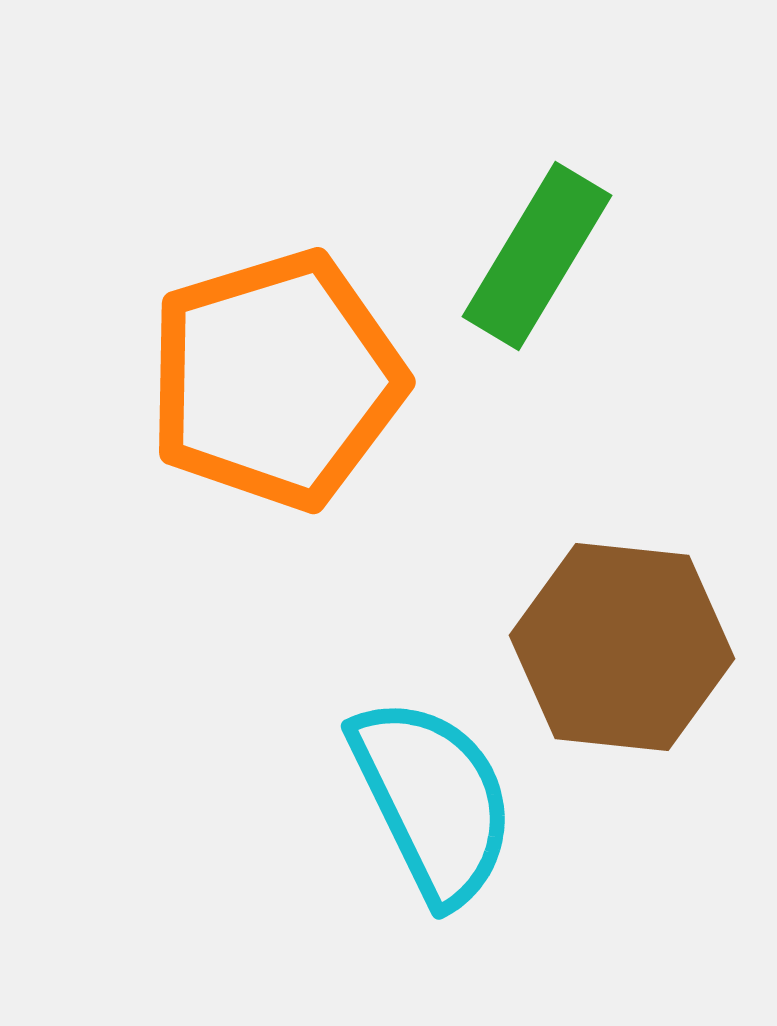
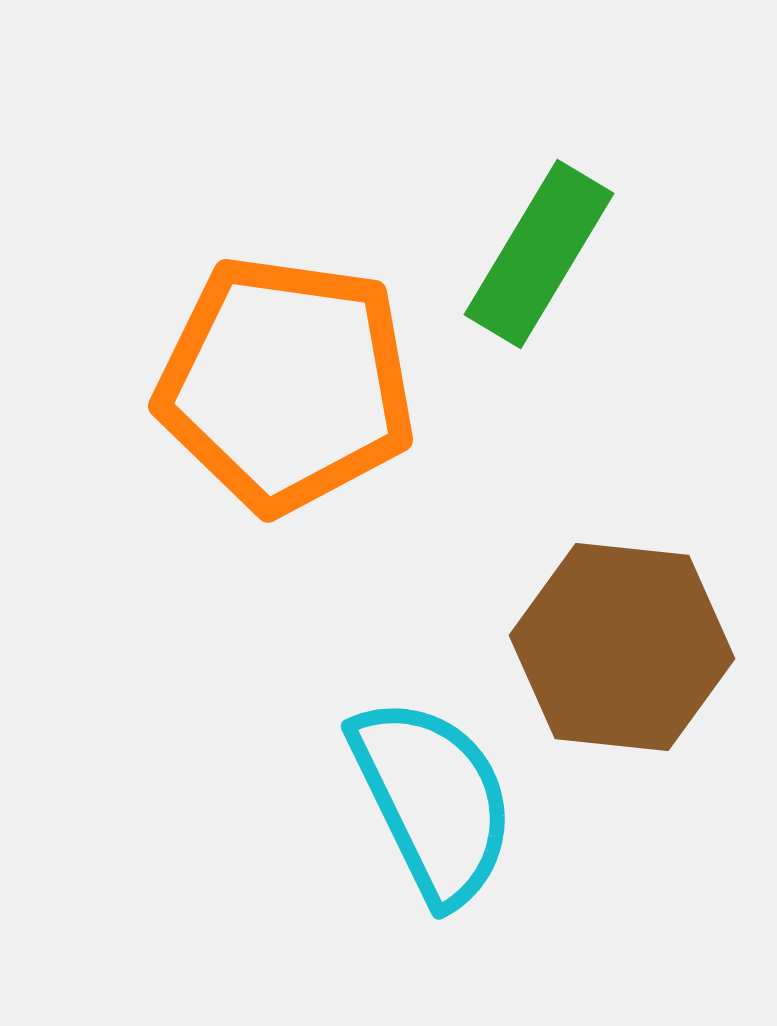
green rectangle: moved 2 px right, 2 px up
orange pentagon: moved 10 px right, 4 px down; rotated 25 degrees clockwise
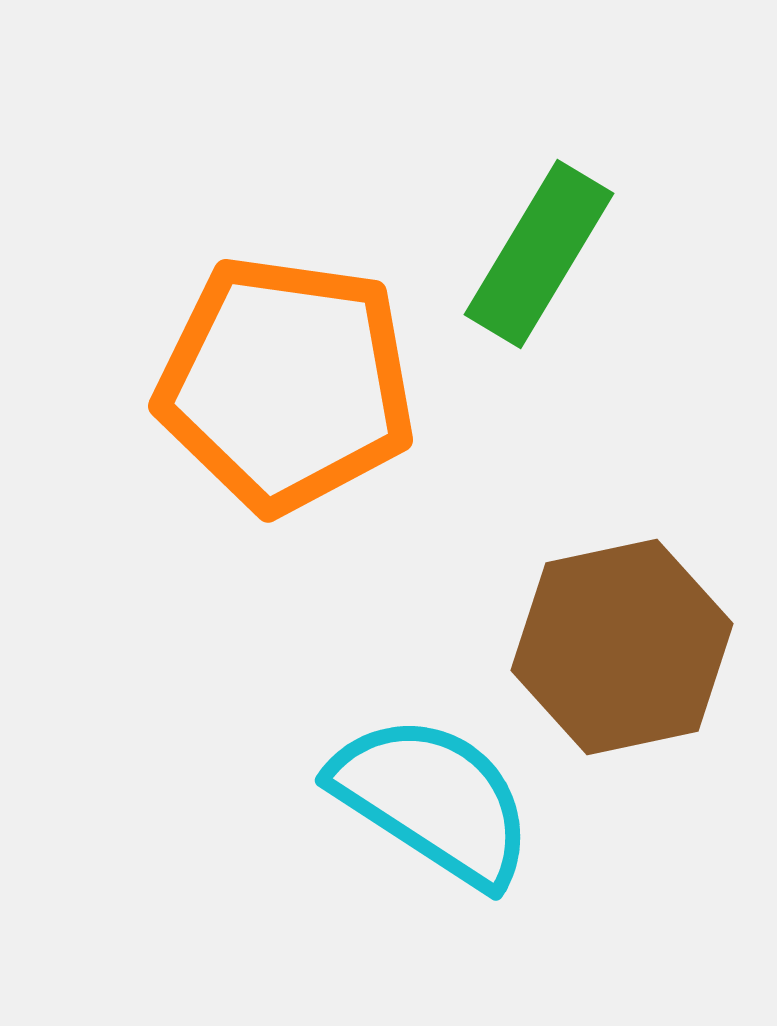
brown hexagon: rotated 18 degrees counterclockwise
cyan semicircle: rotated 31 degrees counterclockwise
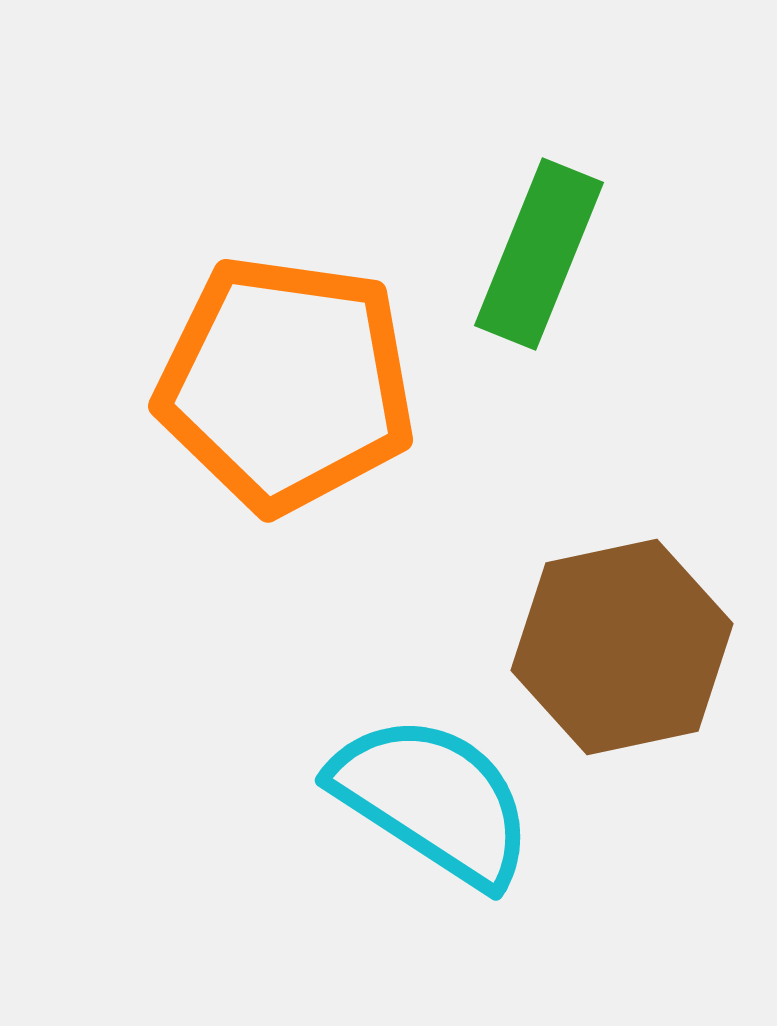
green rectangle: rotated 9 degrees counterclockwise
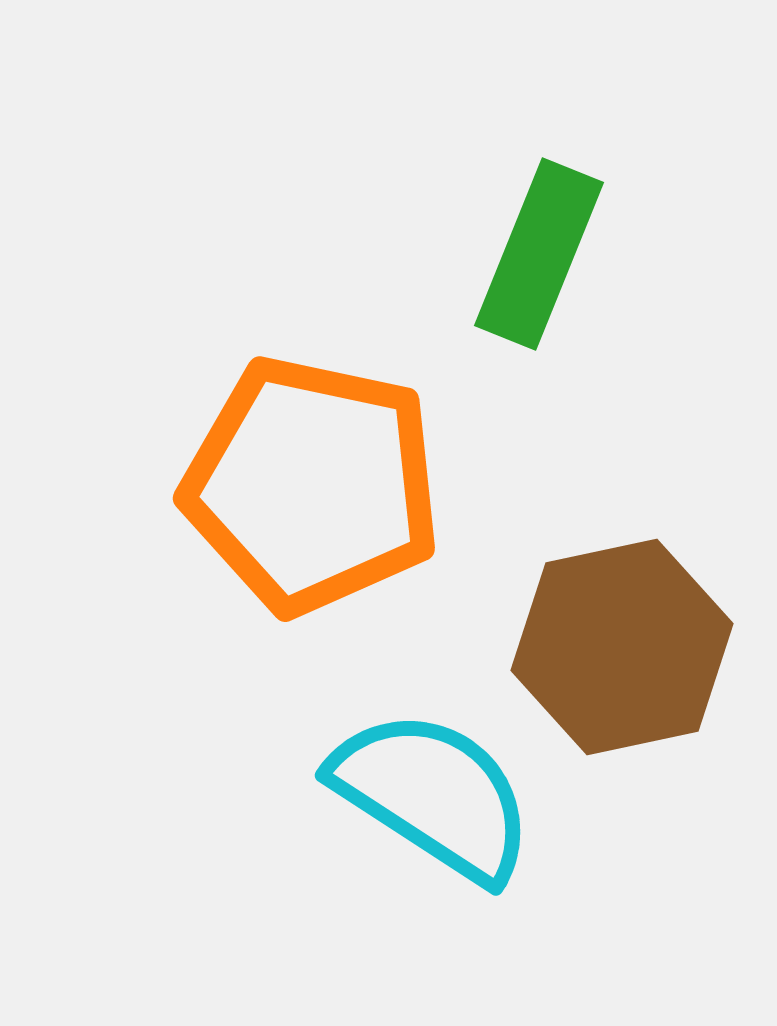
orange pentagon: moved 26 px right, 101 px down; rotated 4 degrees clockwise
cyan semicircle: moved 5 px up
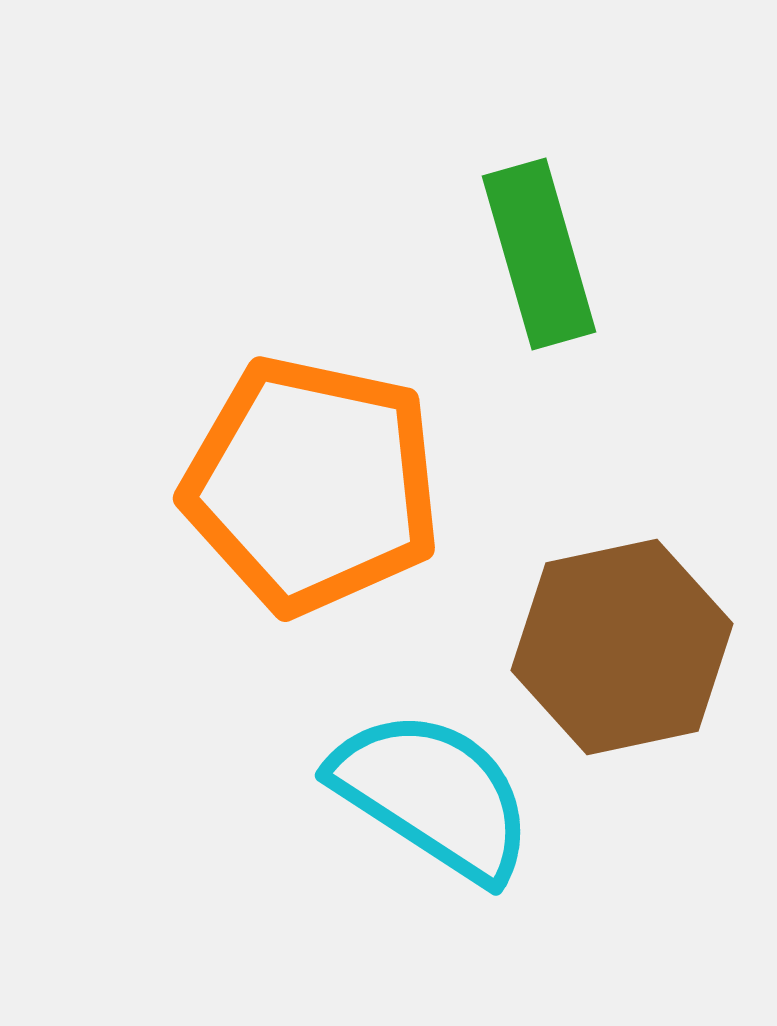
green rectangle: rotated 38 degrees counterclockwise
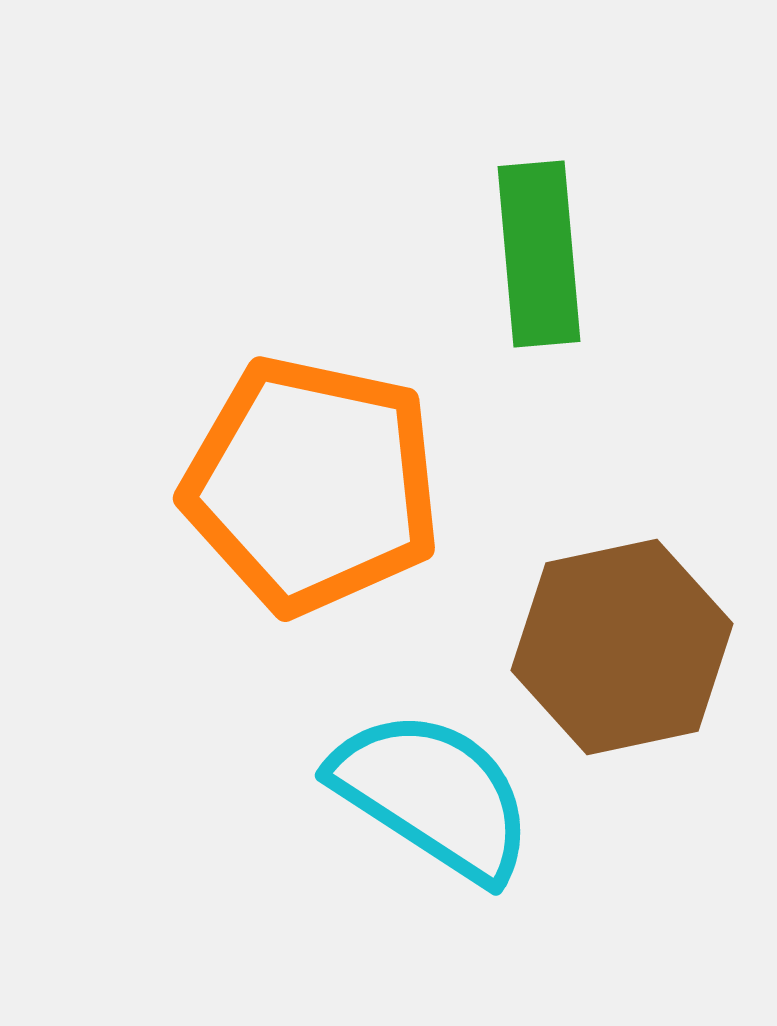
green rectangle: rotated 11 degrees clockwise
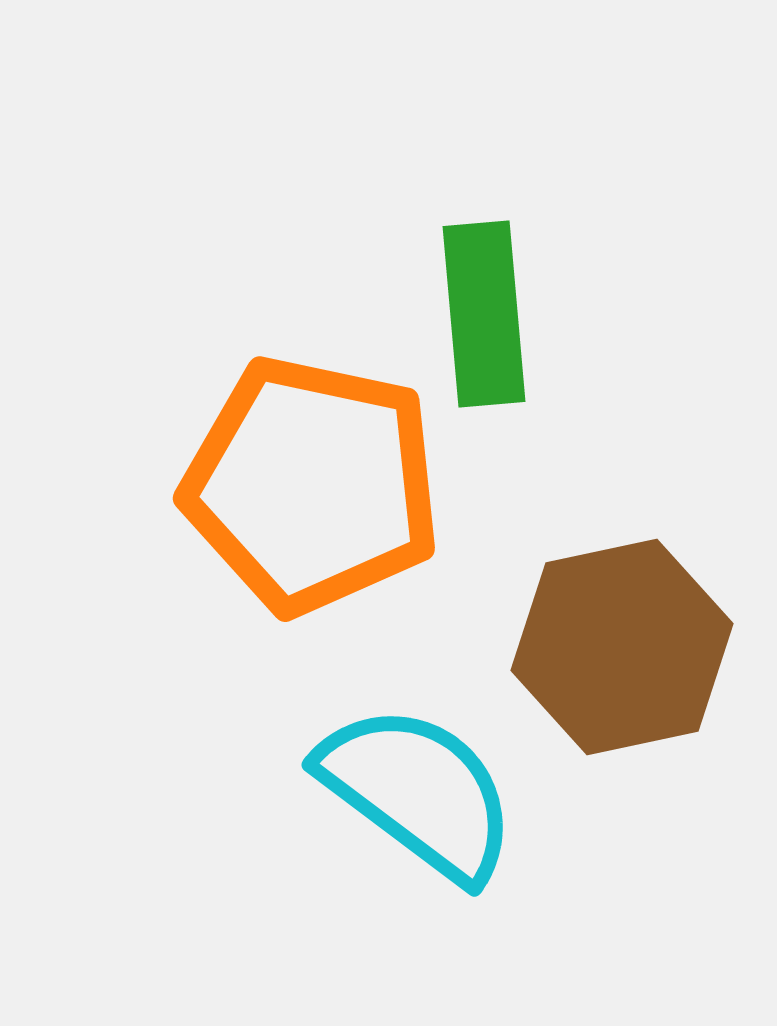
green rectangle: moved 55 px left, 60 px down
cyan semicircle: moved 15 px left, 3 px up; rotated 4 degrees clockwise
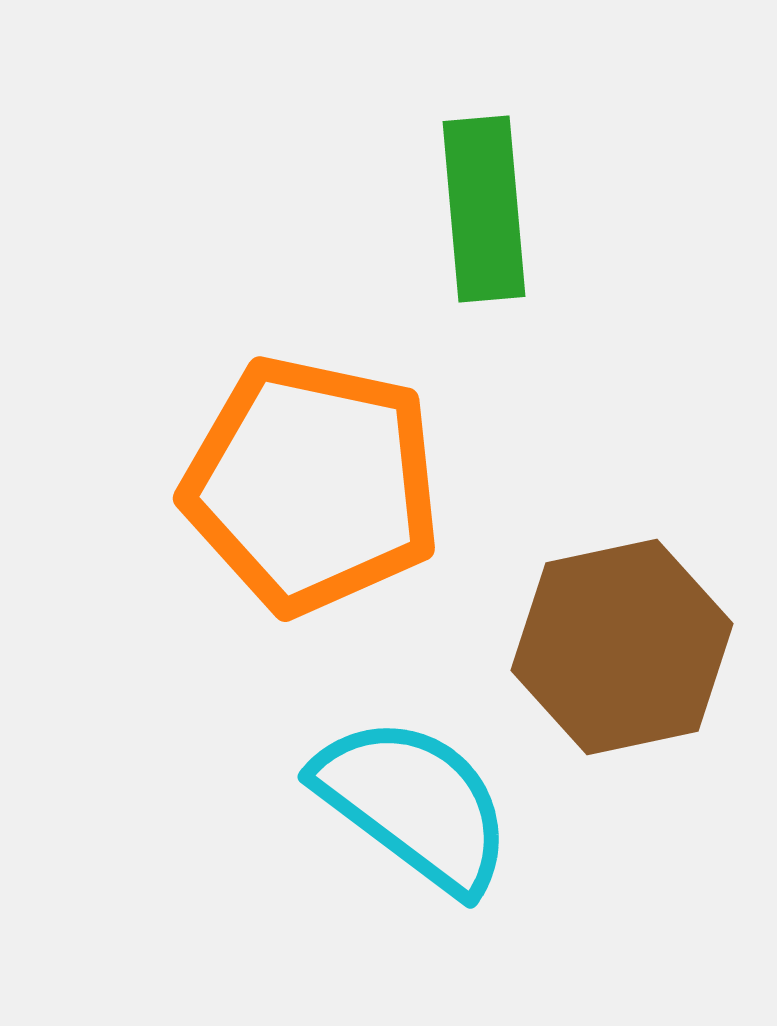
green rectangle: moved 105 px up
cyan semicircle: moved 4 px left, 12 px down
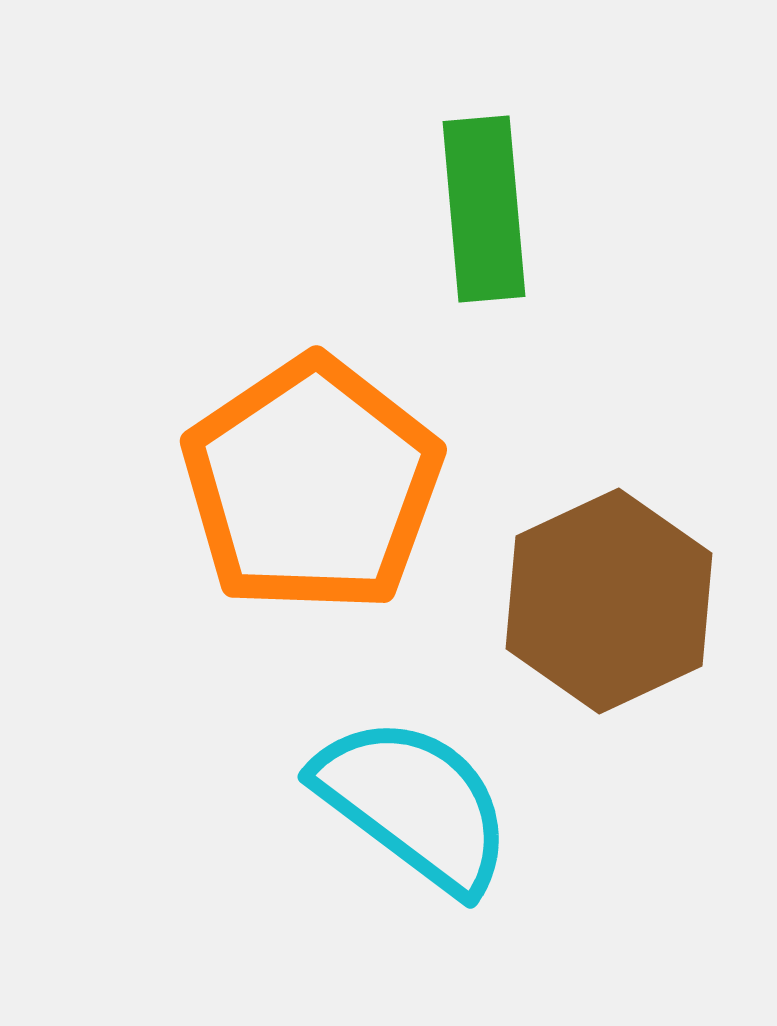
orange pentagon: rotated 26 degrees clockwise
brown hexagon: moved 13 px left, 46 px up; rotated 13 degrees counterclockwise
